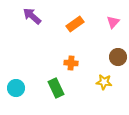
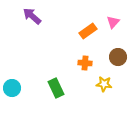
orange rectangle: moved 13 px right, 7 px down
orange cross: moved 14 px right
yellow star: moved 2 px down
cyan circle: moved 4 px left
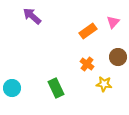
orange cross: moved 2 px right, 1 px down; rotated 32 degrees clockwise
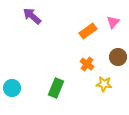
green rectangle: rotated 48 degrees clockwise
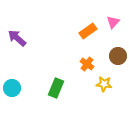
purple arrow: moved 15 px left, 22 px down
brown circle: moved 1 px up
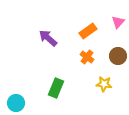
pink triangle: moved 5 px right
purple arrow: moved 31 px right
orange cross: moved 7 px up
cyan circle: moved 4 px right, 15 px down
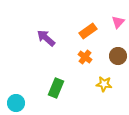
purple arrow: moved 2 px left
orange cross: moved 2 px left
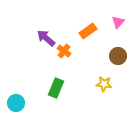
orange cross: moved 21 px left, 6 px up
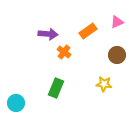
pink triangle: moved 1 px left; rotated 24 degrees clockwise
purple arrow: moved 2 px right, 4 px up; rotated 144 degrees clockwise
orange cross: moved 1 px down
brown circle: moved 1 px left, 1 px up
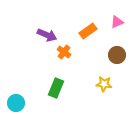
purple arrow: moved 1 px left, 1 px down; rotated 18 degrees clockwise
